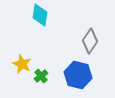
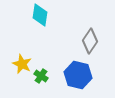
green cross: rotated 16 degrees counterclockwise
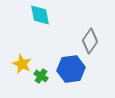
cyan diamond: rotated 20 degrees counterclockwise
blue hexagon: moved 7 px left, 6 px up; rotated 20 degrees counterclockwise
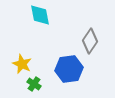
blue hexagon: moved 2 px left
green cross: moved 7 px left, 8 px down
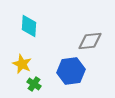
cyan diamond: moved 11 px left, 11 px down; rotated 15 degrees clockwise
gray diamond: rotated 50 degrees clockwise
blue hexagon: moved 2 px right, 2 px down
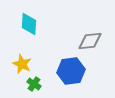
cyan diamond: moved 2 px up
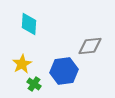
gray diamond: moved 5 px down
yellow star: rotated 18 degrees clockwise
blue hexagon: moved 7 px left
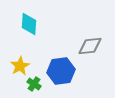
yellow star: moved 2 px left, 2 px down
blue hexagon: moved 3 px left
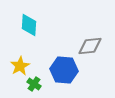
cyan diamond: moved 1 px down
blue hexagon: moved 3 px right, 1 px up; rotated 12 degrees clockwise
